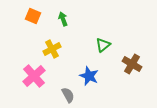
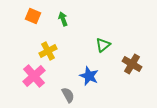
yellow cross: moved 4 px left, 2 px down
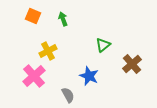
brown cross: rotated 18 degrees clockwise
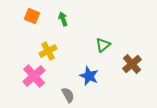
orange square: moved 1 px left
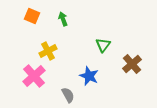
green triangle: rotated 14 degrees counterclockwise
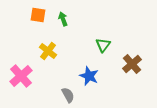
orange square: moved 6 px right, 1 px up; rotated 14 degrees counterclockwise
yellow cross: rotated 24 degrees counterclockwise
pink cross: moved 13 px left
